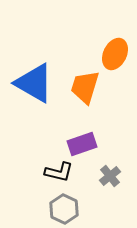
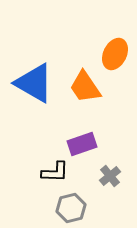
orange trapezoid: rotated 51 degrees counterclockwise
black L-shape: moved 4 px left; rotated 12 degrees counterclockwise
gray hexagon: moved 7 px right, 1 px up; rotated 20 degrees clockwise
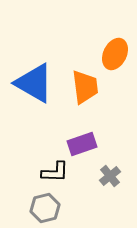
orange trapezoid: rotated 153 degrees counterclockwise
gray hexagon: moved 26 px left
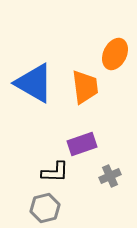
gray cross: rotated 15 degrees clockwise
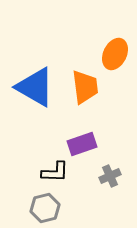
blue triangle: moved 1 px right, 4 px down
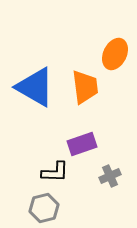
gray hexagon: moved 1 px left
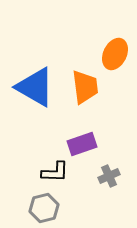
gray cross: moved 1 px left
